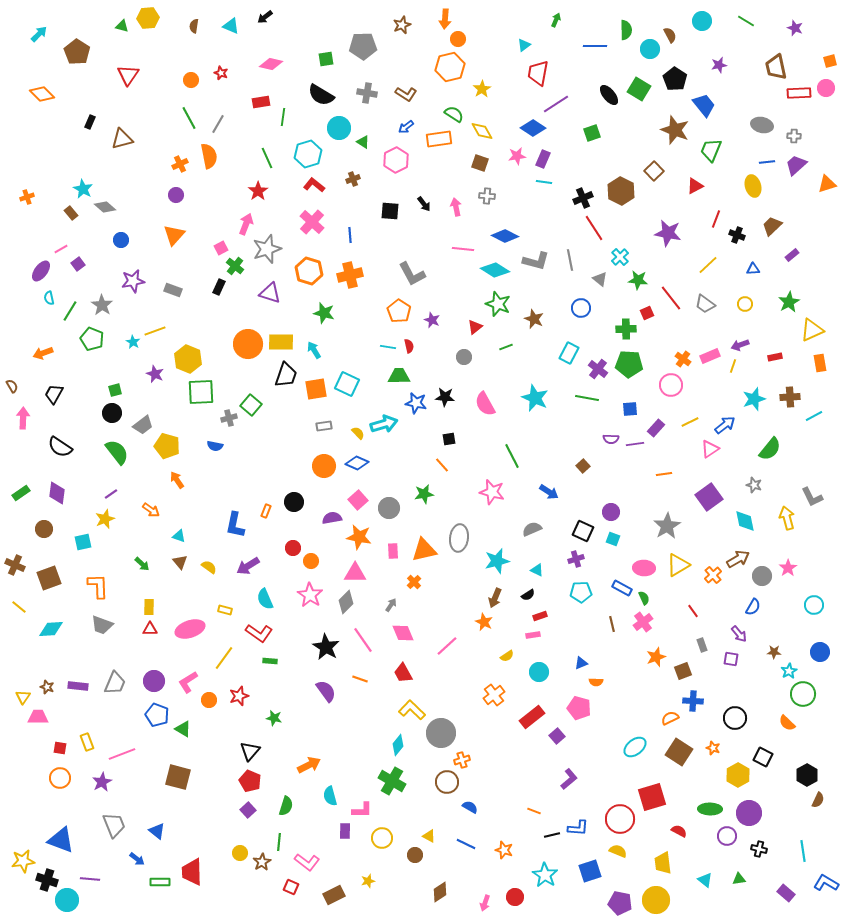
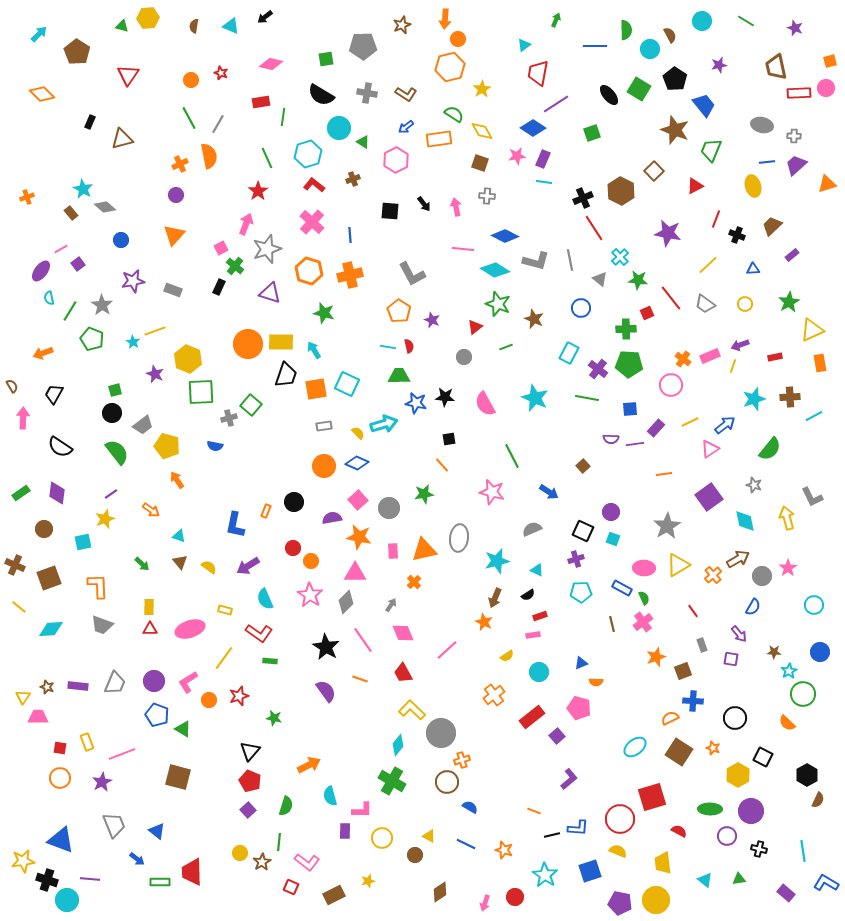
pink line at (447, 646): moved 4 px down
purple circle at (749, 813): moved 2 px right, 2 px up
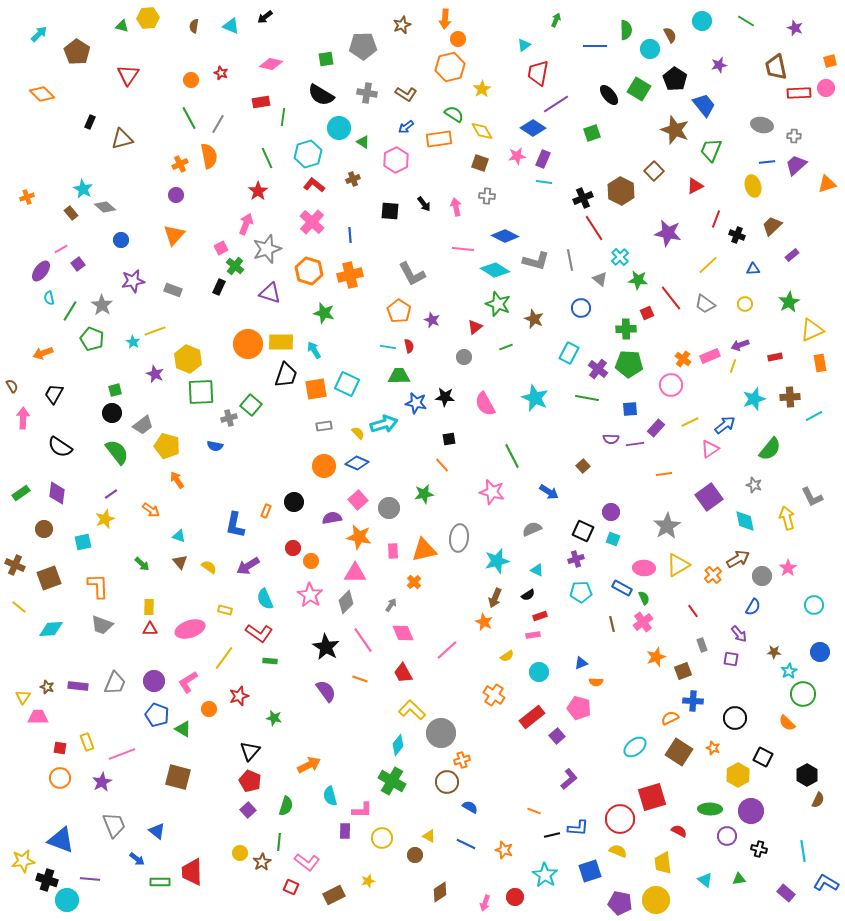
orange cross at (494, 695): rotated 20 degrees counterclockwise
orange circle at (209, 700): moved 9 px down
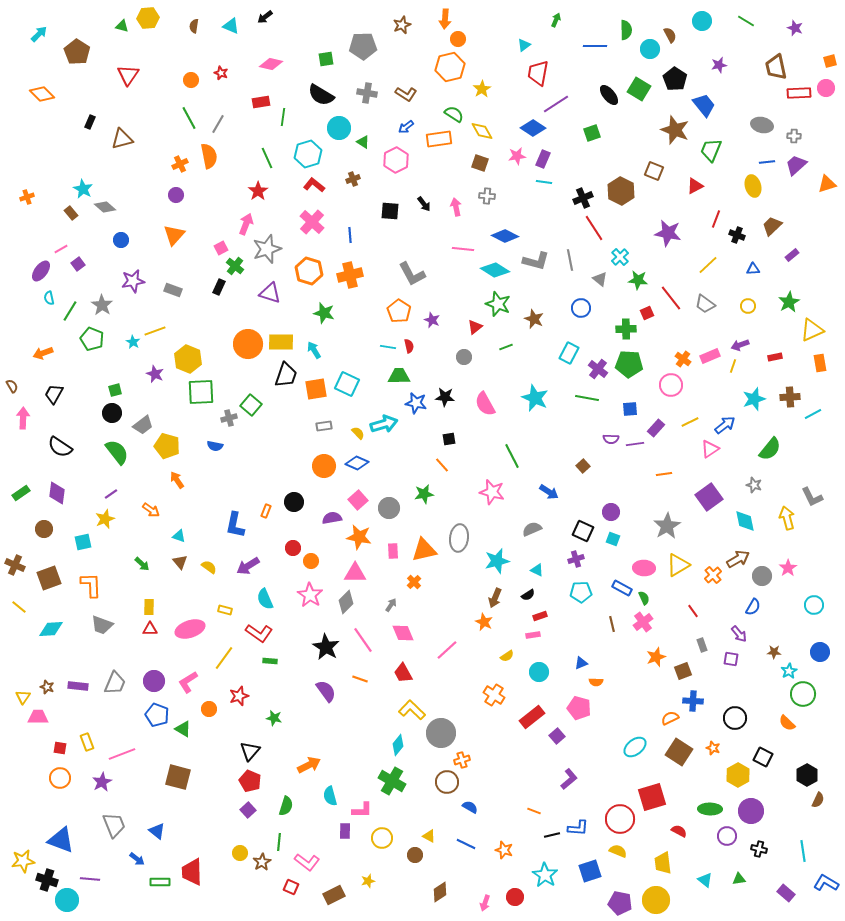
brown square at (654, 171): rotated 24 degrees counterclockwise
yellow circle at (745, 304): moved 3 px right, 2 px down
cyan line at (814, 416): moved 1 px left, 2 px up
orange L-shape at (98, 586): moved 7 px left, 1 px up
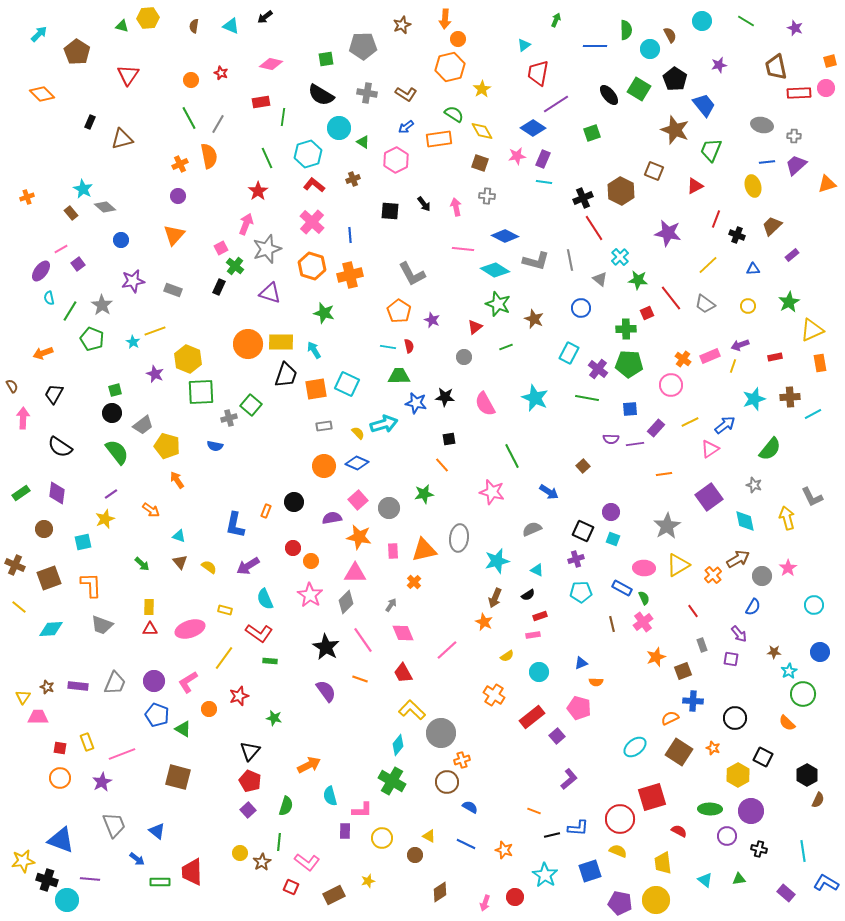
purple circle at (176, 195): moved 2 px right, 1 px down
orange hexagon at (309, 271): moved 3 px right, 5 px up
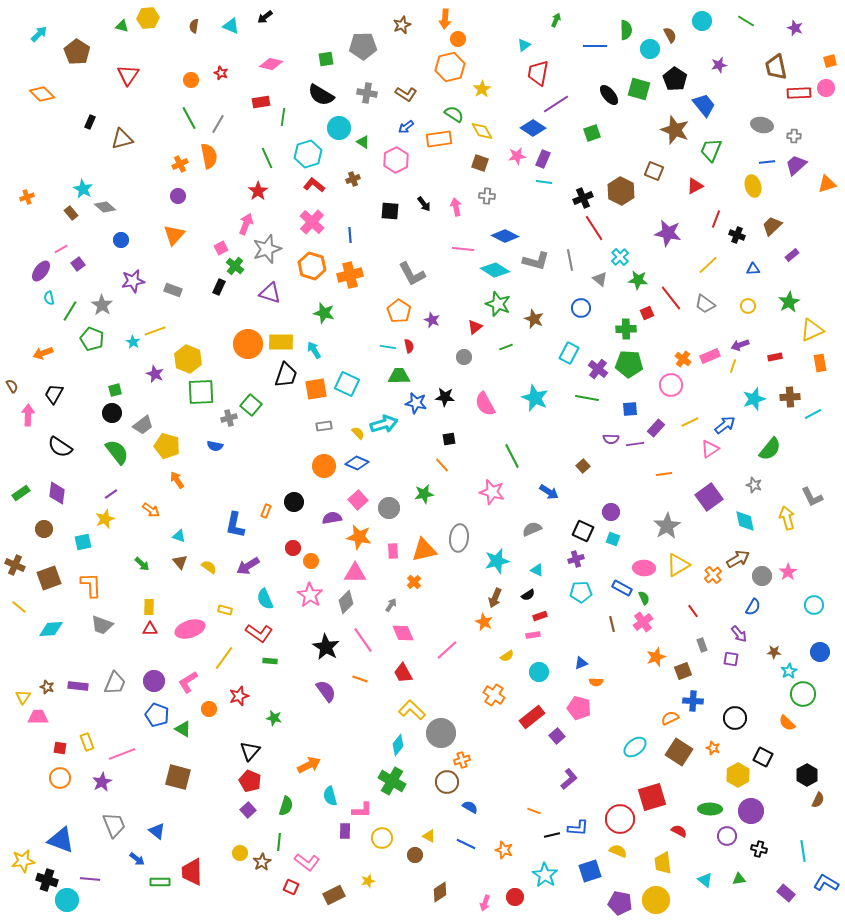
green square at (639, 89): rotated 15 degrees counterclockwise
pink arrow at (23, 418): moved 5 px right, 3 px up
pink star at (788, 568): moved 4 px down
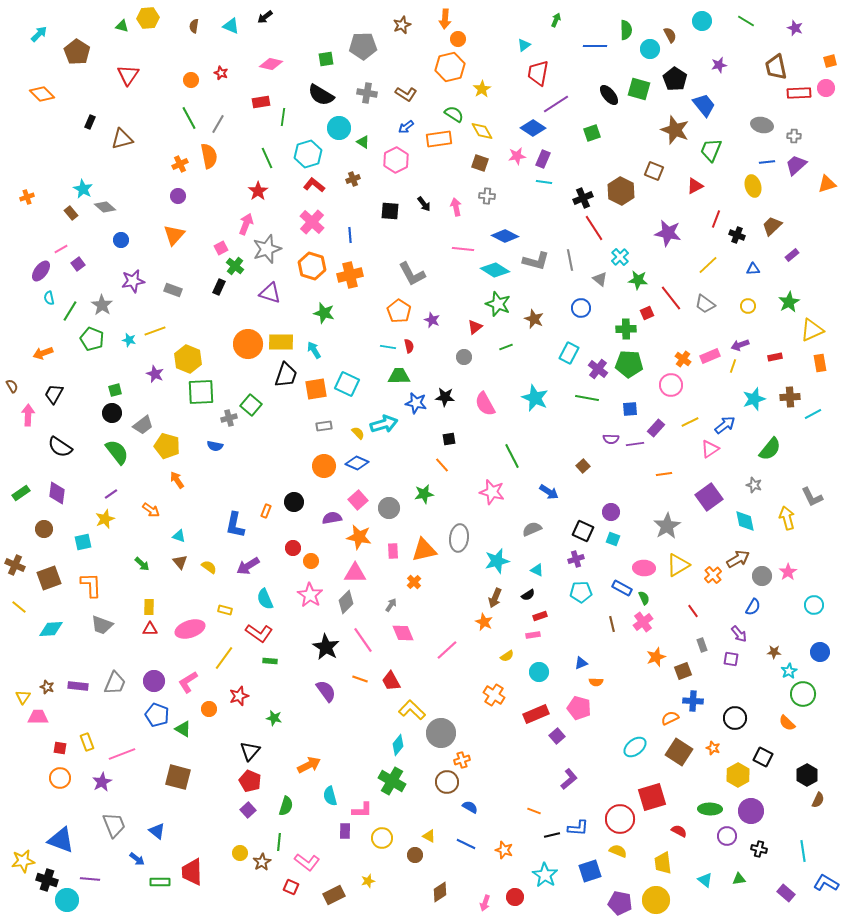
cyan star at (133, 342): moved 4 px left, 2 px up; rotated 16 degrees counterclockwise
red trapezoid at (403, 673): moved 12 px left, 8 px down
red rectangle at (532, 717): moved 4 px right, 3 px up; rotated 15 degrees clockwise
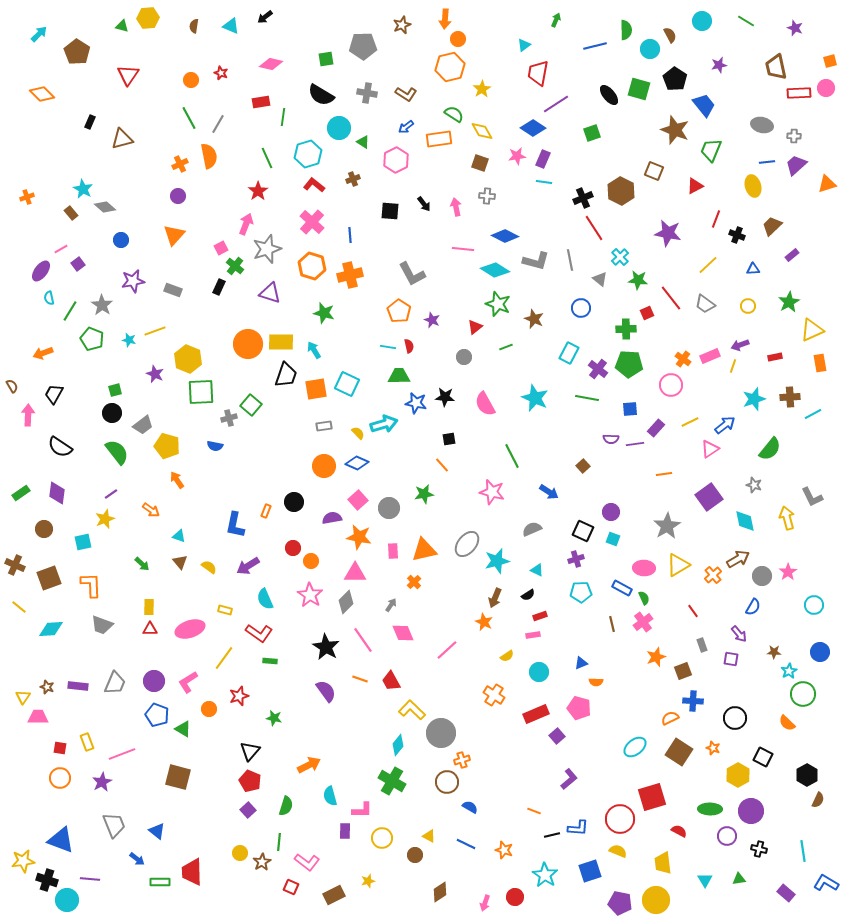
blue line at (595, 46): rotated 15 degrees counterclockwise
gray ellipse at (459, 538): moved 8 px right, 6 px down; rotated 32 degrees clockwise
cyan triangle at (705, 880): rotated 21 degrees clockwise
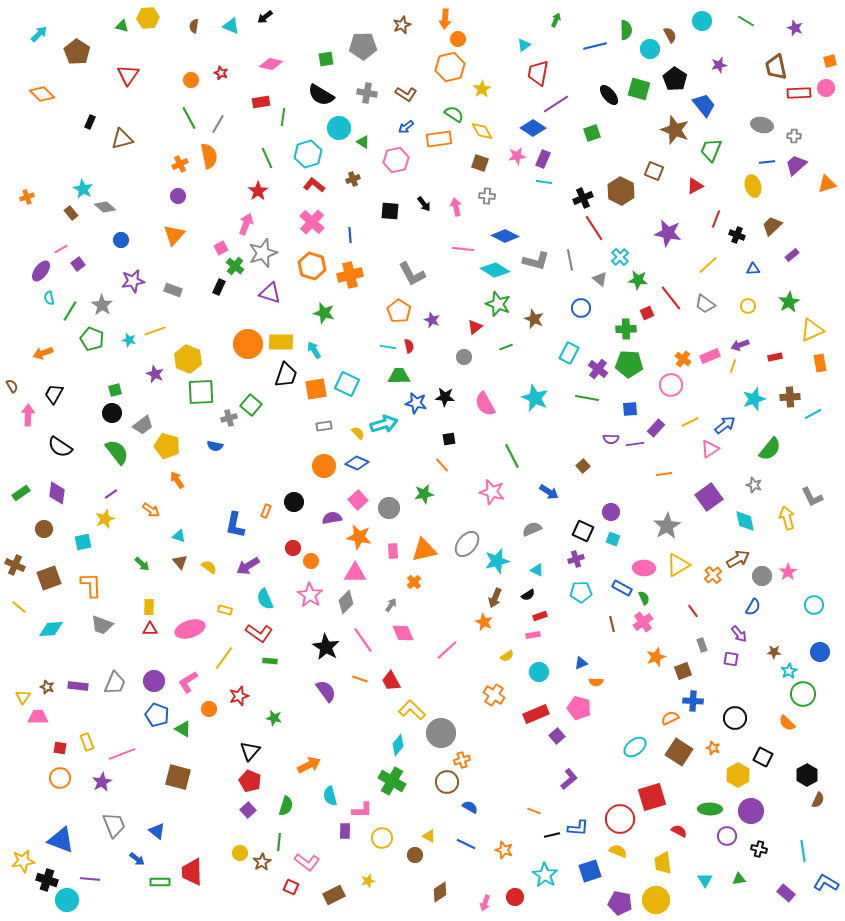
pink hexagon at (396, 160): rotated 15 degrees clockwise
gray star at (267, 249): moved 4 px left, 4 px down
